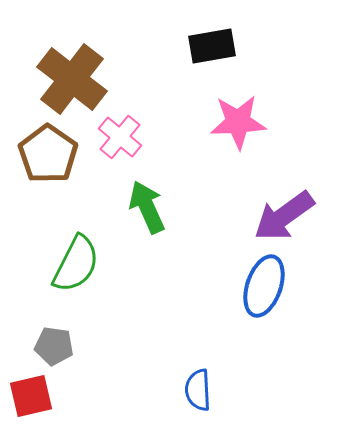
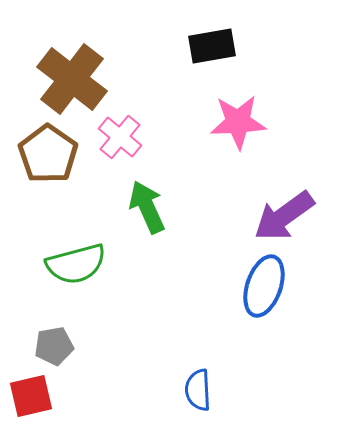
green semicircle: rotated 48 degrees clockwise
gray pentagon: rotated 18 degrees counterclockwise
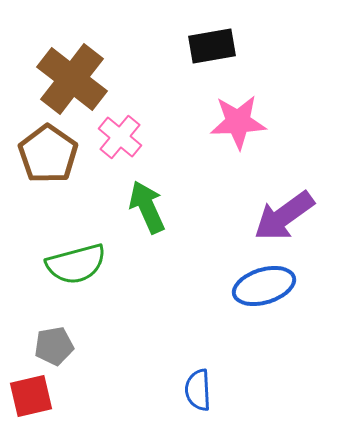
blue ellipse: rotated 54 degrees clockwise
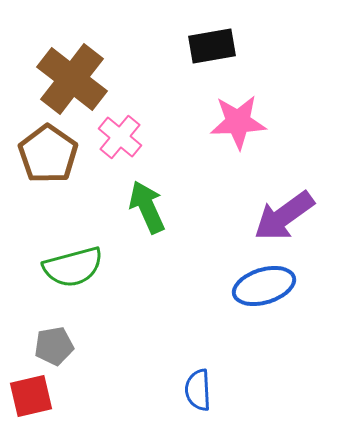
green semicircle: moved 3 px left, 3 px down
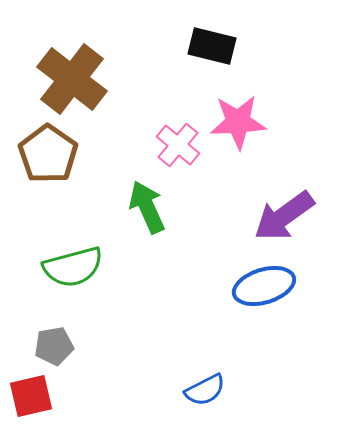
black rectangle: rotated 24 degrees clockwise
pink cross: moved 58 px right, 8 px down
blue semicircle: moved 7 px right; rotated 114 degrees counterclockwise
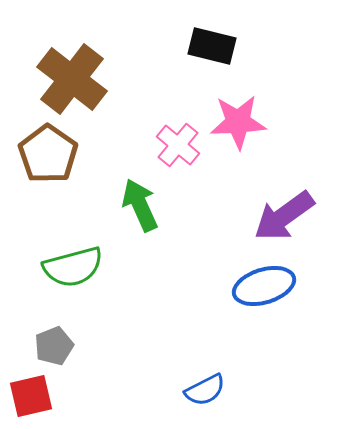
green arrow: moved 7 px left, 2 px up
gray pentagon: rotated 12 degrees counterclockwise
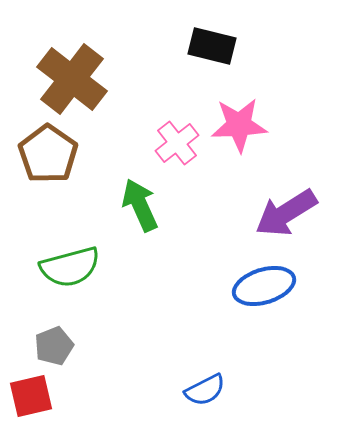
pink star: moved 1 px right, 3 px down
pink cross: moved 1 px left, 2 px up; rotated 12 degrees clockwise
purple arrow: moved 2 px right, 3 px up; rotated 4 degrees clockwise
green semicircle: moved 3 px left
